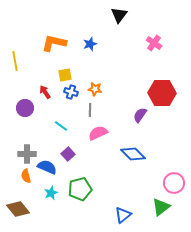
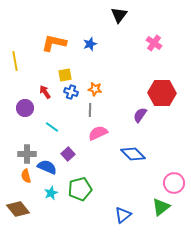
cyan line: moved 9 px left, 1 px down
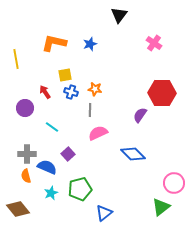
yellow line: moved 1 px right, 2 px up
blue triangle: moved 19 px left, 2 px up
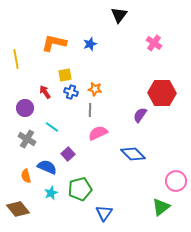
gray cross: moved 15 px up; rotated 30 degrees clockwise
pink circle: moved 2 px right, 2 px up
blue triangle: rotated 18 degrees counterclockwise
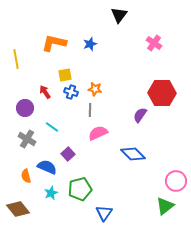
green triangle: moved 4 px right, 1 px up
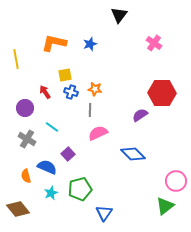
purple semicircle: rotated 21 degrees clockwise
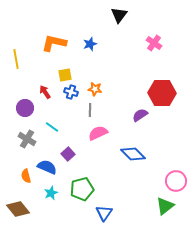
green pentagon: moved 2 px right
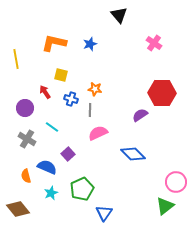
black triangle: rotated 18 degrees counterclockwise
yellow square: moved 4 px left; rotated 24 degrees clockwise
blue cross: moved 7 px down
pink circle: moved 1 px down
green pentagon: rotated 10 degrees counterclockwise
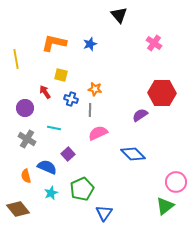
cyan line: moved 2 px right, 1 px down; rotated 24 degrees counterclockwise
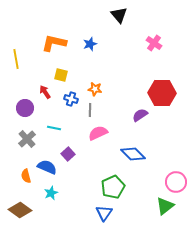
gray cross: rotated 18 degrees clockwise
green pentagon: moved 31 px right, 2 px up
brown diamond: moved 2 px right, 1 px down; rotated 15 degrees counterclockwise
